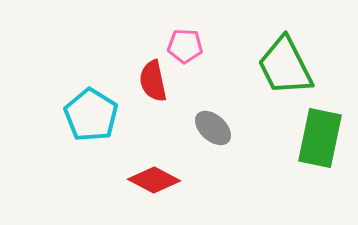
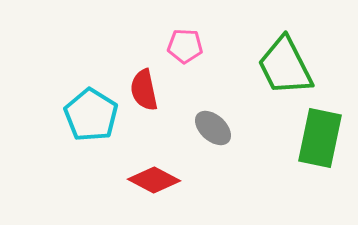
red semicircle: moved 9 px left, 9 px down
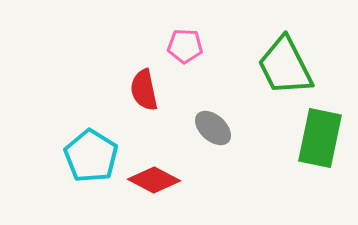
cyan pentagon: moved 41 px down
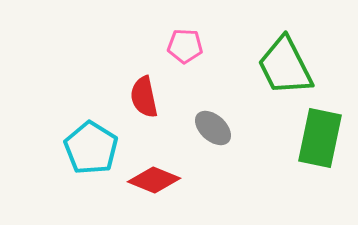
red semicircle: moved 7 px down
cyan pentagon: moved 8 px up
red diamond: rotated 6 degrees counterclockwise
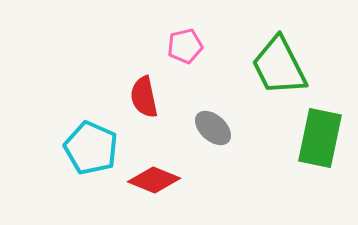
pink pentagon: rotated 16 degrees counterclockwise
green trapezoid: moved 6 px left
cyan pentagon: rotated 8 degrees counterclockwise
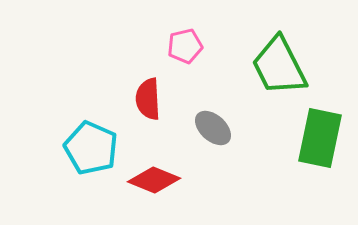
red semicircle: moved 4 px right, 2 px down; rotated 9 degrees clockwise
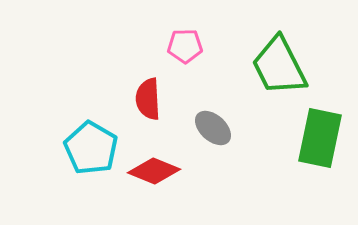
pink pentagon: rotated 12 degrees clockwise
cyan pentagon: rotated 6 degrees clockwise
red diamond: moved 9 px up
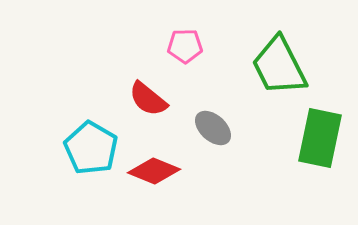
red semicircle: rotated 48 degrees counterclockwise
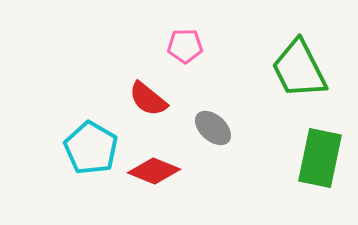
green trapezoid: moved 20 px right, 3 px down
green rectangle: moved 20 px down
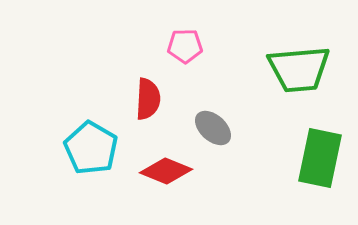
green trapezoid: rotated 68 degrees counterclockwise
red semicircle: rotated 126 degrees counterclockwise
red diamond: moved 12 px right
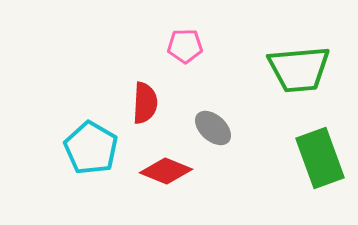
red semicircle: moved 3 px left, 4 px down
green rectangle: rotated 32 degrees counterclockwise
